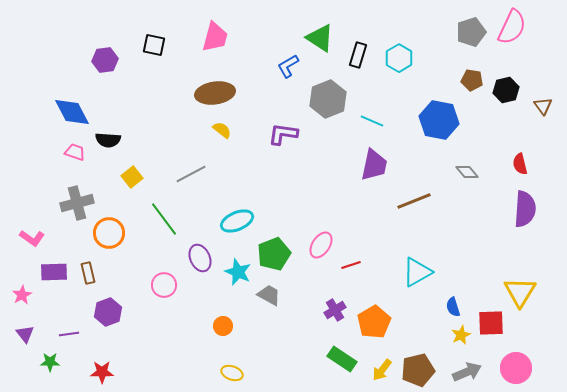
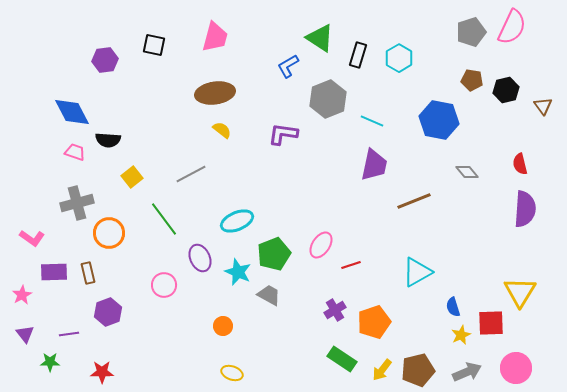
orange pentagon at (374, 322): rotated 12 degrees clockwise
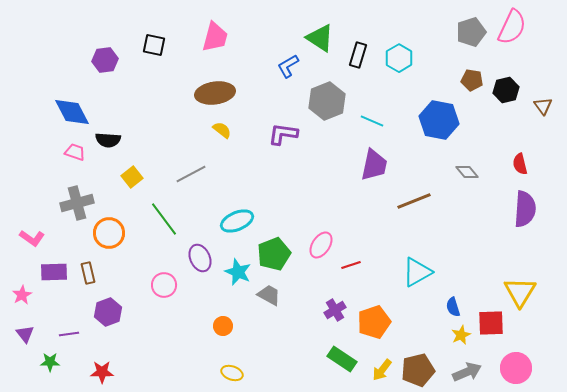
gray hexagon at (328, 99): moved 1 px left, 2 px down
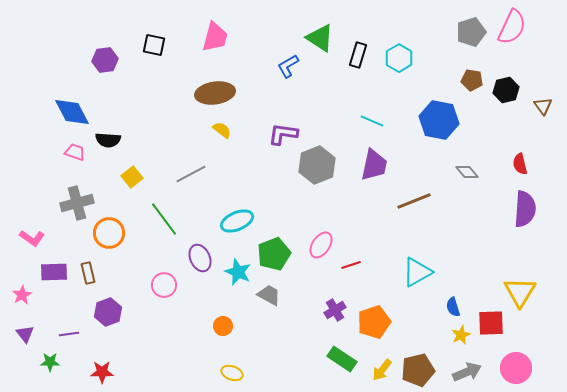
gray hexagon at (327, 101): moved 10 px left, 64 px down
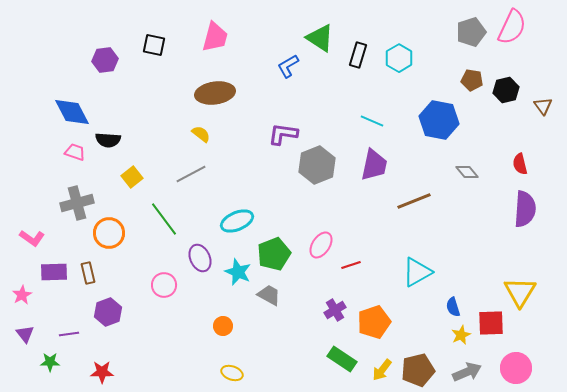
yellow semicircle at (222, 130): moved 21 px left, 4 px down
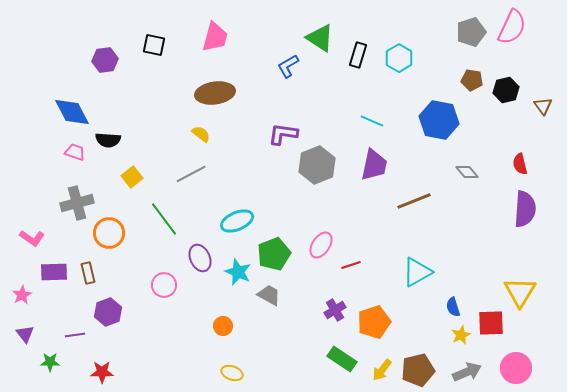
purple line at (69, 334): moved 6 px right, 1 px down
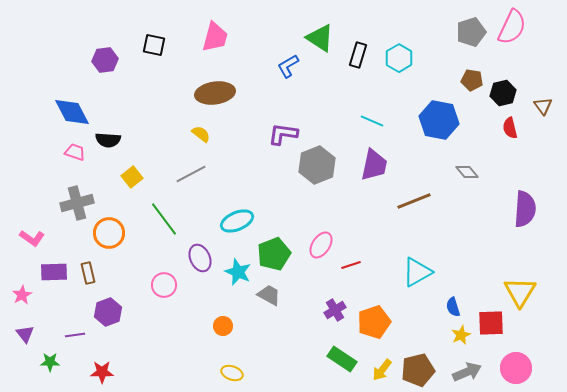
black hexagon at (506, 90): moved 3 px left, 3 px down
red semicircle at (520, 164): moved 10 px left, 36 px up
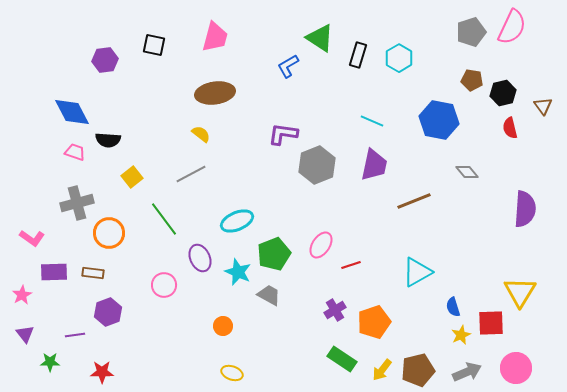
brown rectangle at (88, 273): moved 5 px right; rotated 70 degrees counterclockwise
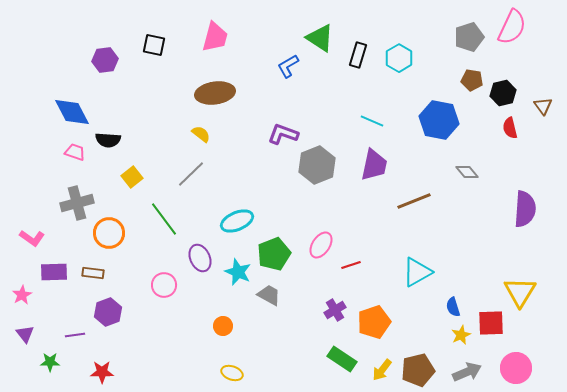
gray pentagon at (471, 32): moved 2 px left, 5 px down
purple L-shape at (283, 134): rotated 12 degrees clockwise
gray line at (191, 174): rotated 16 degrees counterclockwise
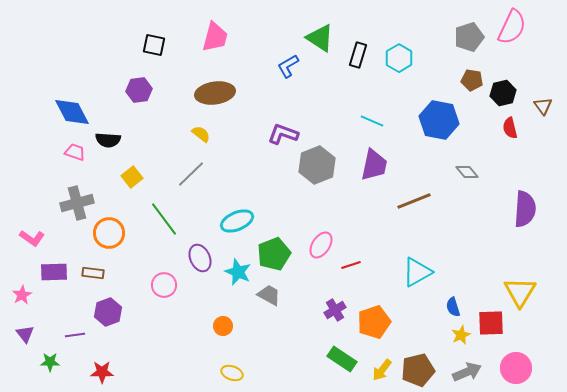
purple hexagon at (105, 60): moved 34 px right, 30 px down
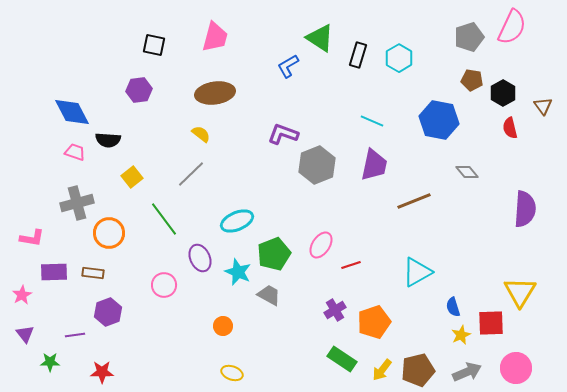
black hexagon at (503, 93): rotated 15 degrees counterclockwise
pink L-shape at (32, 238): rotated 25 degrees counterclockwise
